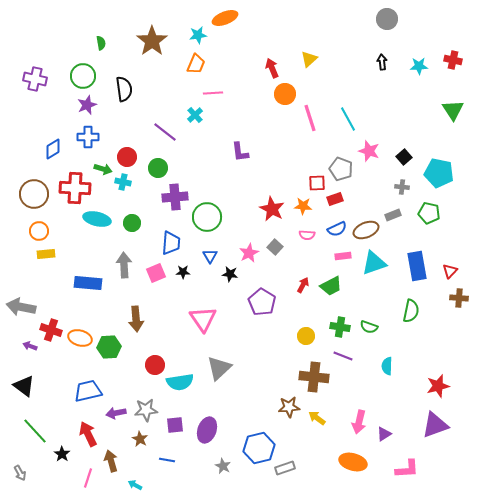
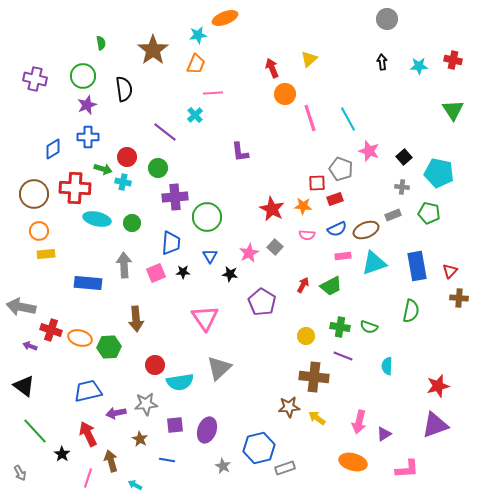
brown star at (152, 41): moved 1 px right, 9 px down
pink triangle at (203, 319): moved 2 px right, 1 px up
gray star at (146, 410): moved 6 px up
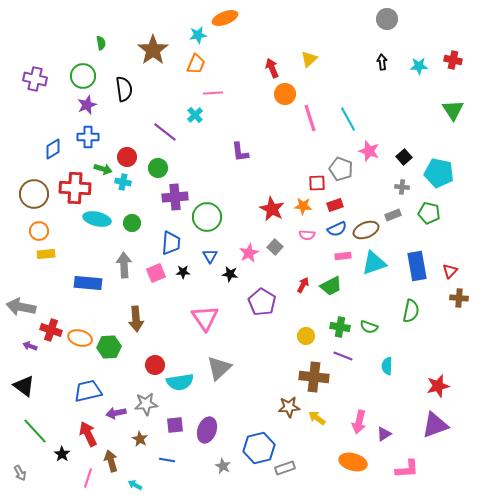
red rectangle at (335, 199): moved 6 px down
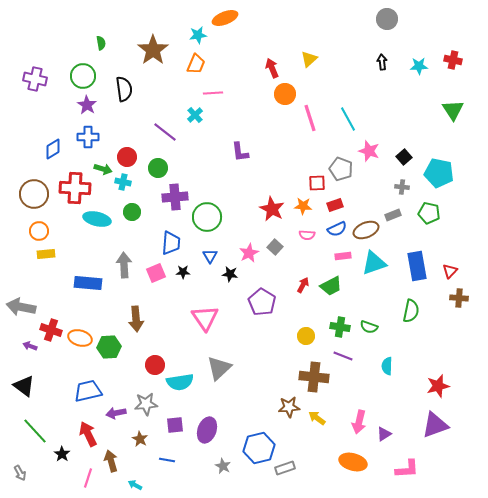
purple star at (87, 105): rotated 18 degrees counterclockwise
green circle at (132, 223): moved 11 px up
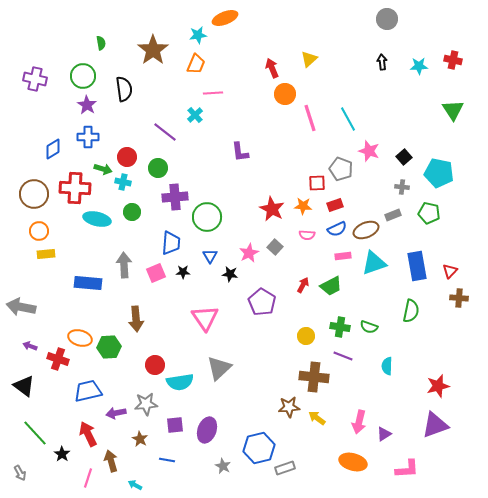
red cross at (51, 330): moved 7 px right, 29 px down
green line at (35, 431): moved 2 px down
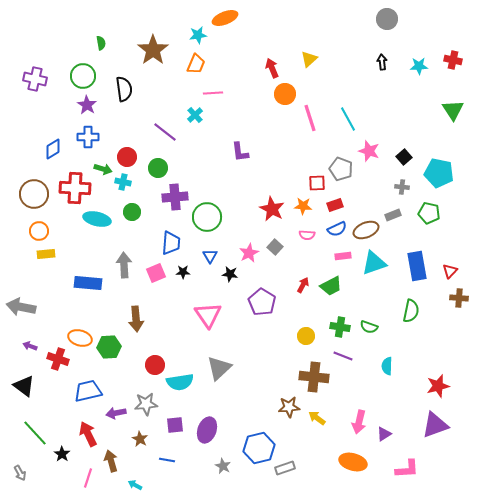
pink triangle at (205, 318): moved 3 px right, 3 px up
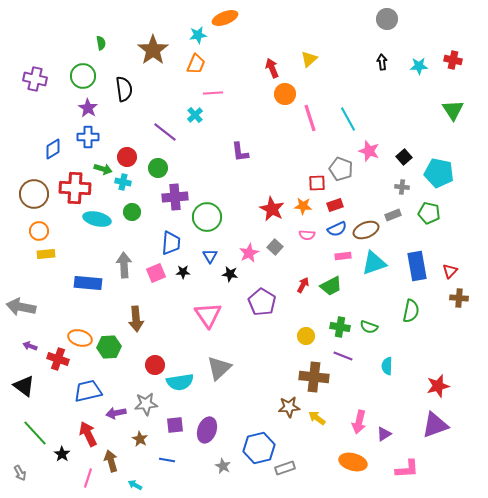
purple star at (87, 105): moved 1 px right, 3 px down
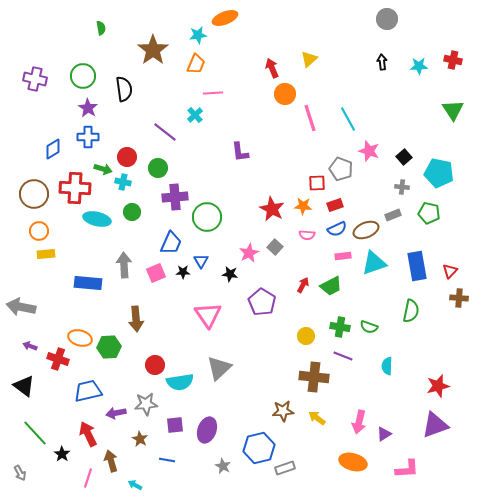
green semicircle at (101, 43): moved 15 px up
blue trapezoid at (171, 243): rotated 20 degrees clockwise
blue triangle at (210, 256): moved 9 px left, 5 px down
brown star at (289, 407): moved 6 px left, 4 px down
